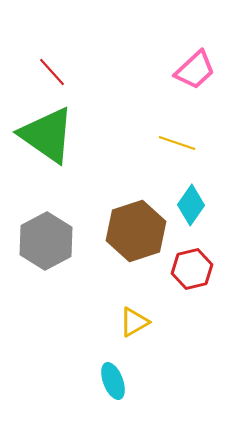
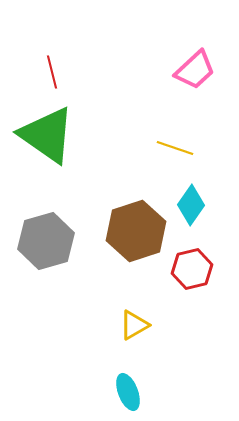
red line: rotated 28 degrees clockwise
yellow line: moved 2 px left, 5 px down
gray hexagon: rotated 12 degrees clockwise
yellow triangle: moved 3 px down
cyan ellipse: moved 15 px right, 11 px down
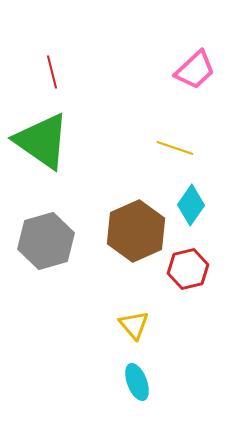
green triangle: moved 5 px left, 6 px down
brown hexagon: rotated 6 degrees counterclockwise
red hexagon: moved 4 px left
yellow triangle: rotated 40 degrees counterclockwise
cyan ellipse: moved 9 px right, 10 px up
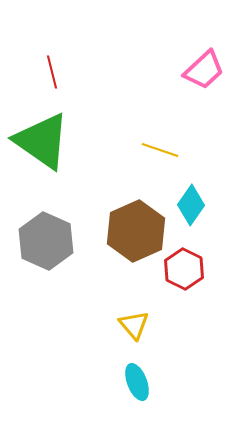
pink trapezoid: moved 9 px right
yellow line: moved 15 px left, 2 px down
gray hexagon: rotated 20 degrees counterclockwise
red hexagon: moved 4 px left; rotated 21 degrees counterclockwise
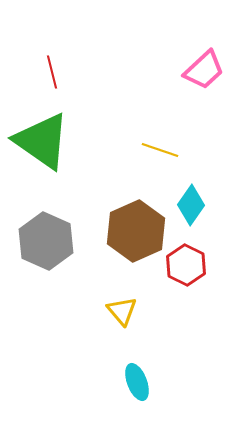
red hexagon: moved 2 px right, 4 px up
yellow triangle: moved 12 px left, 14 px up
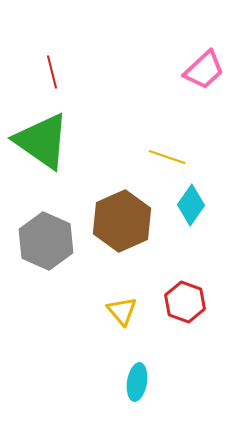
yellow line: moved 7 px right, 7 px down
brown hexagon: moved 14 px left, 10 px up
red hexagon: moved 1 px left, 37 px down; rotated 6 degrees counterclockwise
cyan ellipse: rotated 30 degrees clockwise
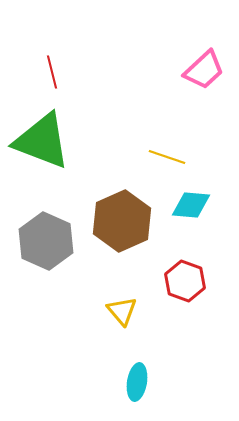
green triangle: rotated 14 degrees counterclockwise
cyan diamond: rotated 60 degrees clockwise
red hexagon: moved 21 px up
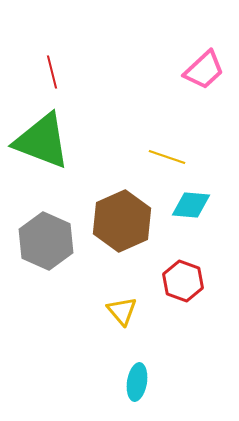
red hexagon: moved 2 px left
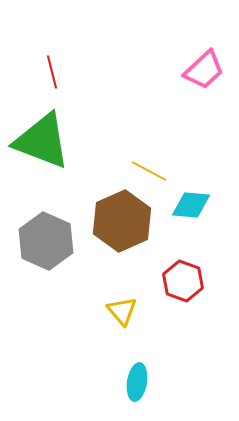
yellow line: moved 18 px left, 14 px down; rotated 9 degrees clockwise
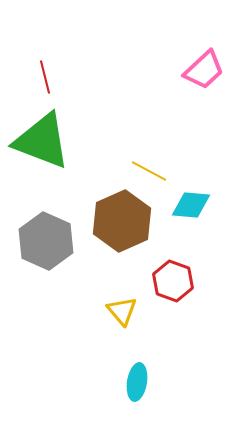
red line: moved 7 px left, 5 px down
red hexagon: moved 10 px left
